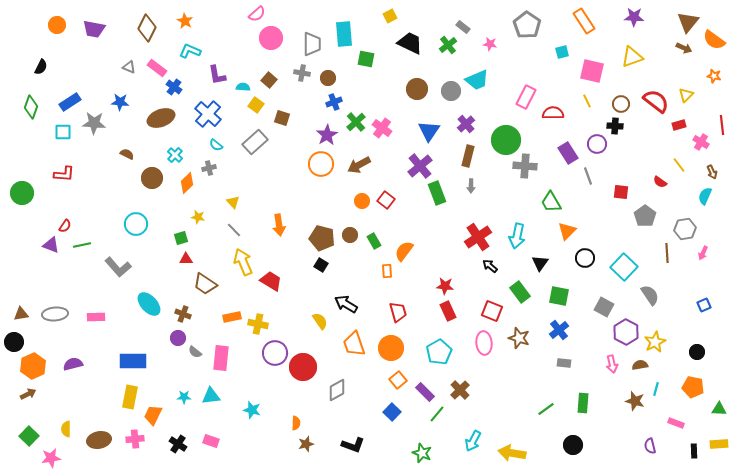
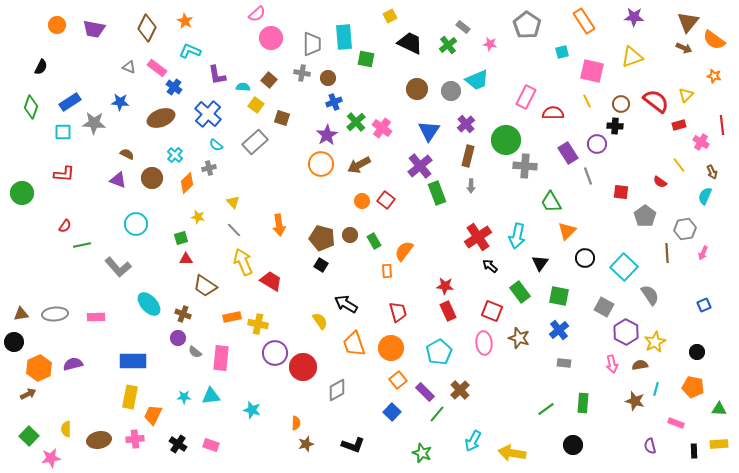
cyan rectangle at (344, 34): moved 3 px down
purple triangle at (51, 245): moved 67 px right, 65 px up
brown trapezoid at (205, 284): moved 2 px down
orange hexagon at (33, 366): moved 6 px right, 2 px down
pink rectangle at (211, 441): moved 4 px down
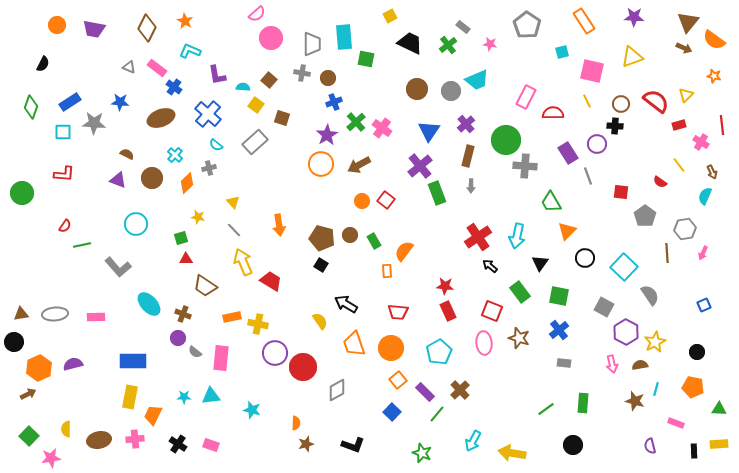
black semicircle at (41, 67): moved 2 px right, 3 px up
red trapezoid at (398, 312): rotated 110 degrees clockwise
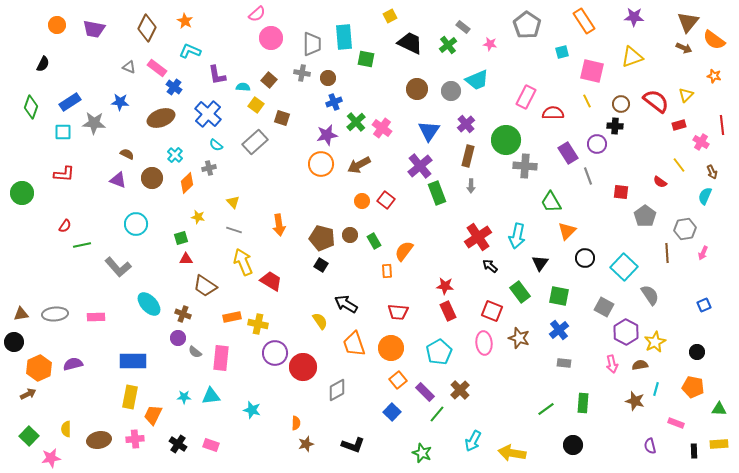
purple star at (327, 135): rotated 20 degrees clockwise
gray line at (234, 230): rotated 28 degrees counterclockwise
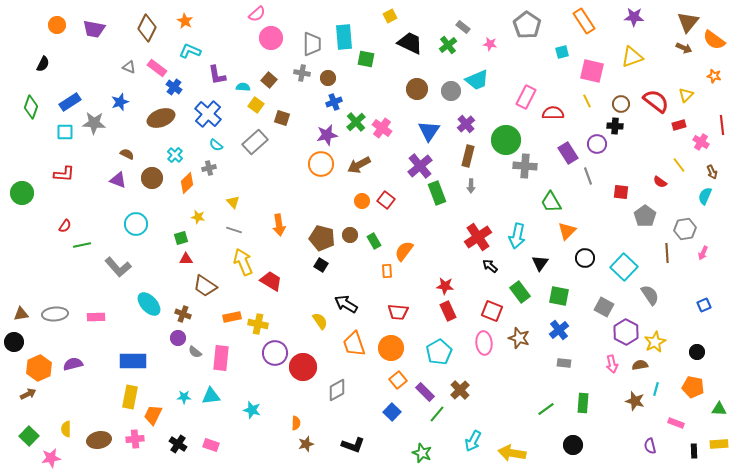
blue star at (120, 102): rotated 24 degrees counterclockwise
cyan square at (63, 132): moved 2 px right
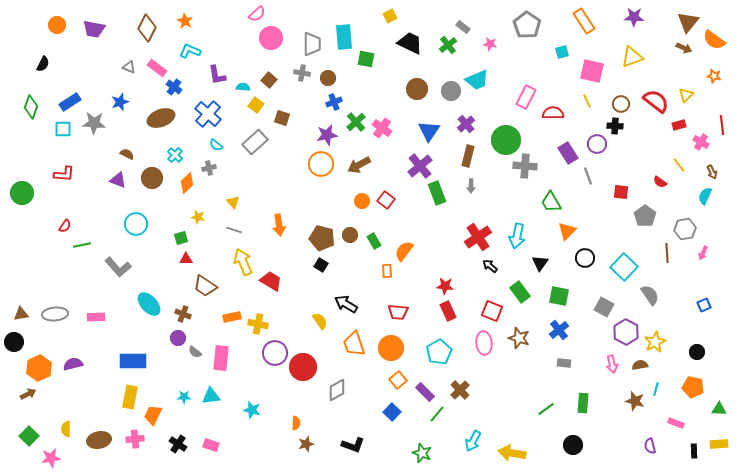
cyan square at (65, 132): moved 2 px left, 3 px up
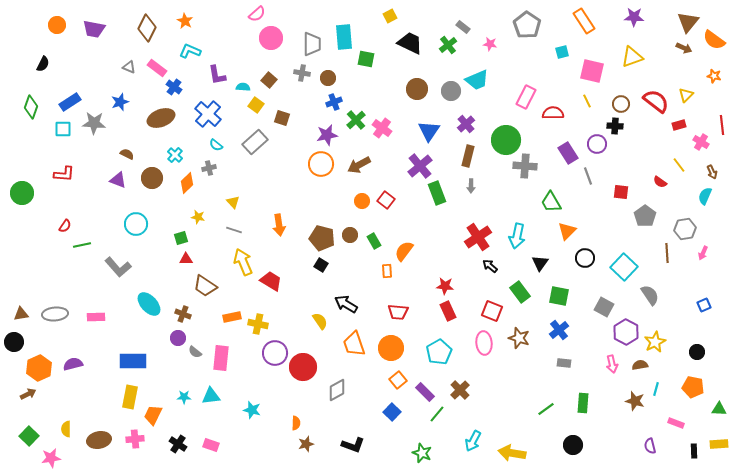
green cross at (356, 122): moved 2 px up
